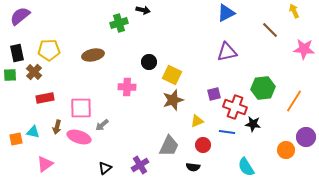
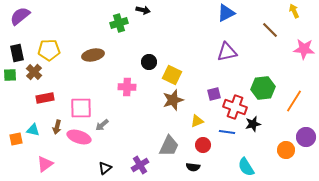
black star: rotated 21 degrees counterclockwise
cyan triangle: moved 2 px up
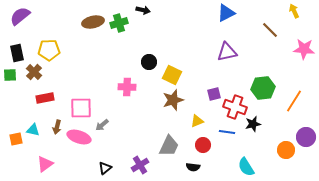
brown ellipse: moved 33 px up
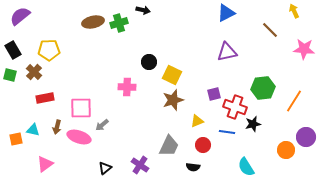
black rectangle: moved 4 px left, 3 px up; rotated 18 degrees counterclockwise
green square: rotated 16 degrees clockwise
purple cross: rotated 24 degrees counterclockwise
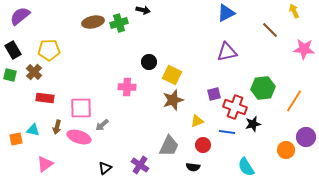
red rectangle: rotated 18 degrees clockwise
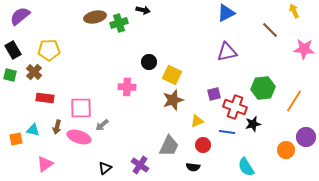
brown ellipse: moved 2 px right, 5 px up
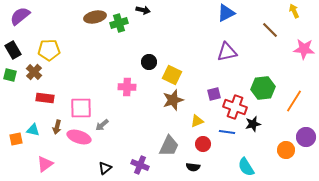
red circle: moved 1 px up
purple cross: rotated 12 degrees counterclockwise
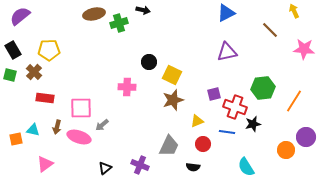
brown ellipse: moved 1 px left, 3 px up
